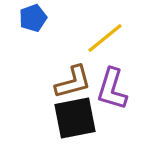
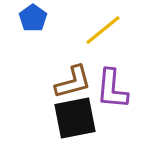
blue pentagon: rotated 16 degrees counterclockwise
yellow line: moved 2 px left, 8 px up
purple L-shape: rotated 12 degrees counterclockwise
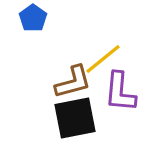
yellow line: moved 29 px down
purple L-shape: moved 8 px right, 3 px down
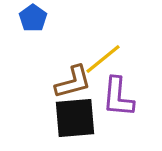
purple L-shape: moved 2 px left, 5 px down
black square: rotated 6 degrees clockwise
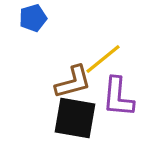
blue pentagon: rotated 20 degrees clockwise
black square: rotated 15 degrees clockwise
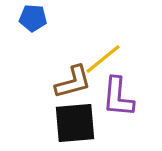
blue pentagon: rotated 20 degrees clockwise
black square: moved 5 px down; rotated 15 degrees counterclockwise
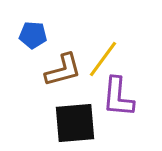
blue pentagon: moved 17 px down
yellow line: rotated 15 degrees counterclockwise
brown L-shape: moved 10 px left, 12 px up
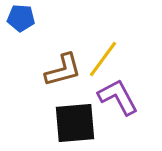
blue pentagon: moved 12 px left, 17 px up
purple L-shape: rotated 147 degrees clockwise
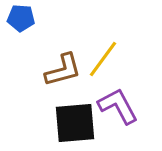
purple L-shape: moved 9 px down
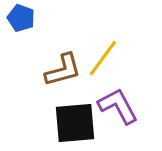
blue pentagon: rotated 16 degrees clockwise
yellow line: moved 1 px up
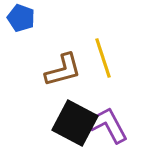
yellow line: rotated 54 degrees counterclockwise
purple L-shape: moved 10 px left, 19 px down
black square: rotated 33 degrees clockwise
